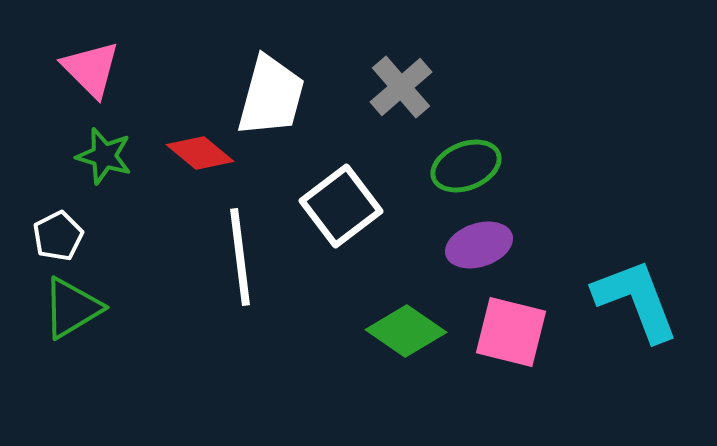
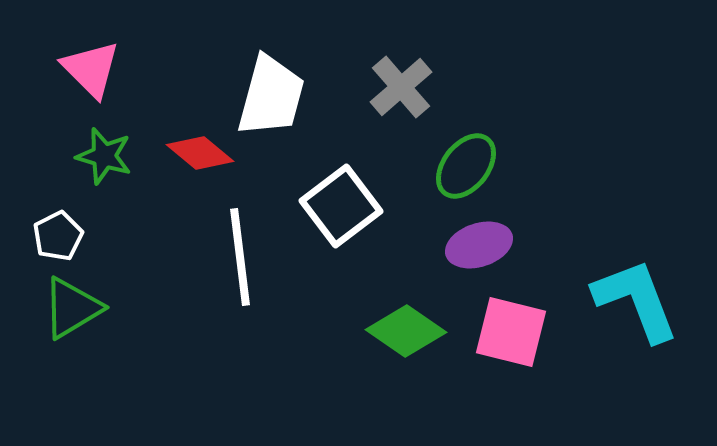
green ellipse: rotated 30 degrees counterclockwise
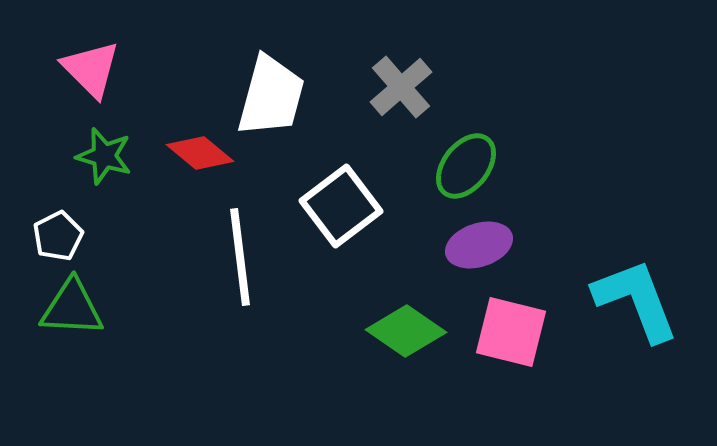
green triangle: rotated 34 degrees clockwise
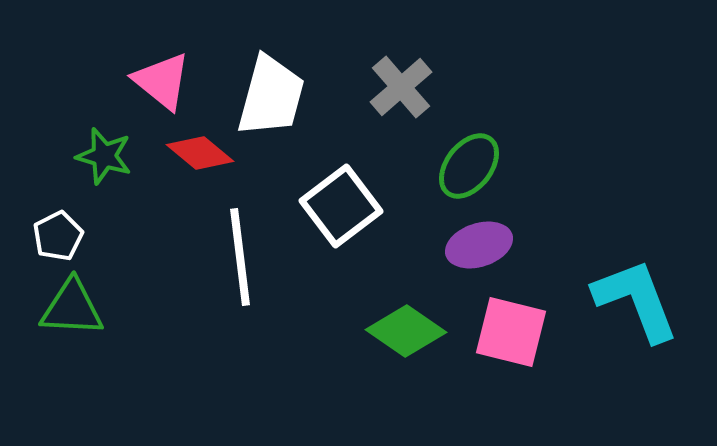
pink triangle: moved 71 px right, 12 px down; rotated 6 degrees counterclockwise
green ellipse: moved 3 px right
